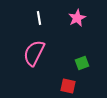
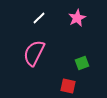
white line: rotated 56 degrees clockwise
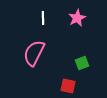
white line: moved 4 px right; rotated 48 degrees counterclockwise
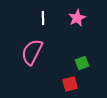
pink semicircle: moved 2 px left, 1 px up
red square: moved 2 px right, 2 px up; rotated 28 degrees counterclockwise
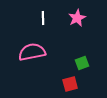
pink semicircle: rotated 52 degrees clockwise
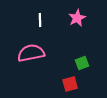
white line: moved 3 px left, 2 px down
pink semicircle: moved 1 px left, 1 px down
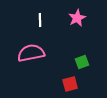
green square: moved 1 px up
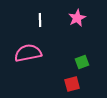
pink semicircle: moved 3 px left
red square: moved 2 px right
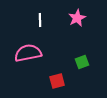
red square: moved 15 px left, 3 px up
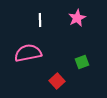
red square: rotated 28 degrees counterclockwise
